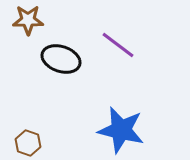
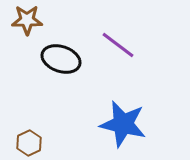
brown star: moved 1 px left
blue star: moved 2 px right, 6 px up
brown hexagon: moved 1 px right; rotated 15 degrees clockwise
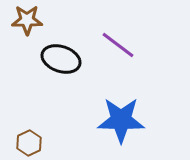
blue star: moved 2 px left, 4 px up; rotated 12 degrees counterclockwise
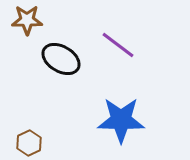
black ellipse: rotated 12 degrees clockwise
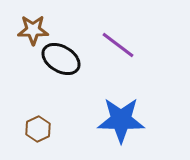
brown star: moved 6 px right, 10 px down
brown hexagon: moved 9 px right, 14 px up
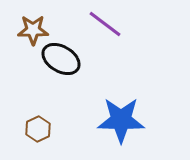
purple line: moved 13 px left, 21 px up
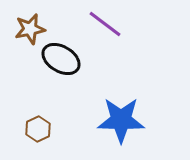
brown star: moved 3 px left, 1 px up; rotated 12 degrees counterclockwise
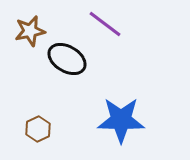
brown star: moved 2 px down
black ellipse: moved 6 px right
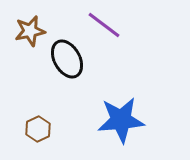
purple line: moved 1 px left, 1 px down
black ellipse: rotated 30 degrees clockwise
blue star: rotated 6 degrees counterclockwise
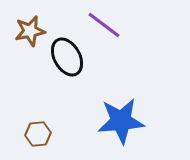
black ellipse: moved 2 px up
blue star: moved 1 px down
brown hexagon: moved 5 px down; rotated 20 degrees clockwise
